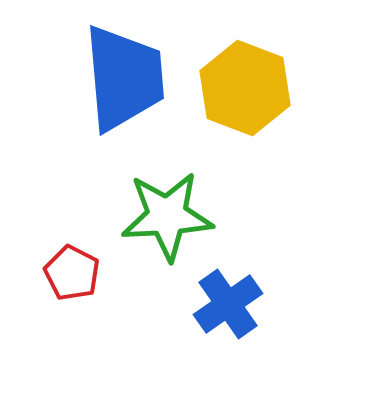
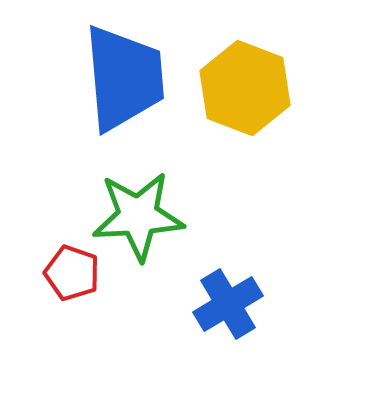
green star: moved 29 px left
red pentagon: rotated 8 degrees counterclockwise
blue cross: rotated 4 degrees clockwise
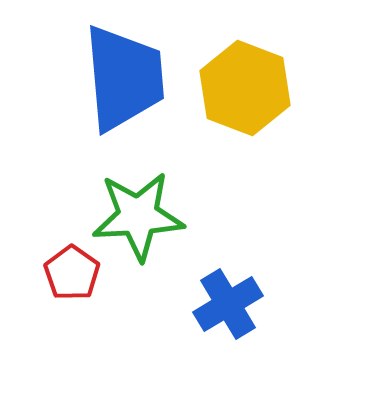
red pentagon: rotated 16 degrees clockwise
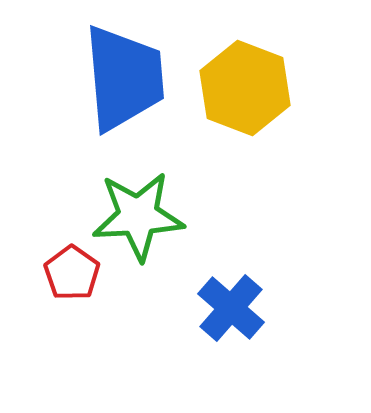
blue cross: moved 3 px right, 4 px down; rotated 18 degrees counterclockwise
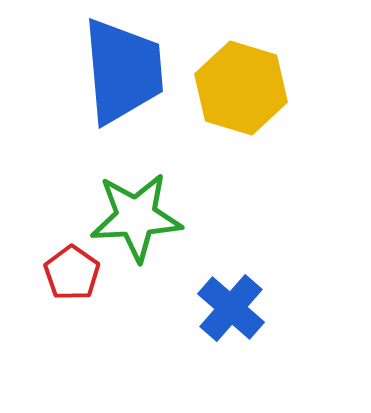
blue trapezoid: moved 1 px left, 7 px up
yellow hexagon: moved 4 px left; rotated 4 degrees counterclockwise
green star: moved 2 px left, 1 px down
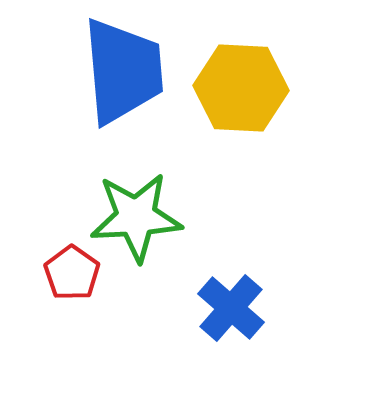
yellow hexagon: rotated 14 degrees counterclockwise
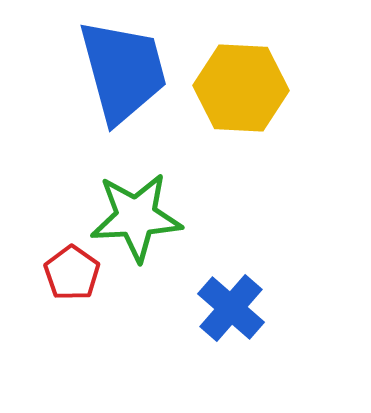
blue trapezoid: rotated 10 degrees counterclockwise
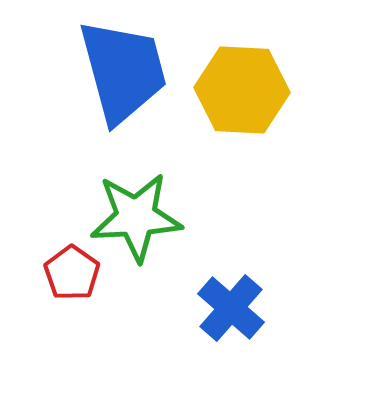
yellow hexagon: moved 1 px right, 2 px down
